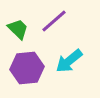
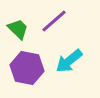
purple hexagon: rotated 16 degrees clockwise
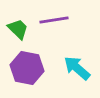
purple line: moved 1 px up; rotated 32 degrees clockwise
cyan arrow: moved 8 px right, 7 px down; rotated 80 degrees clockwise
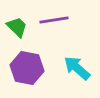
green trapezoid: moved 1 px left, 2 px up
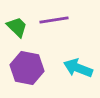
cyan arrow: moved 1 px right; rotated 20 degrees counterclockwise
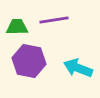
green trapezoid: rotated 45 degrees counterclockwise
purple hexagon: moved 2 px right, 7 px up
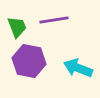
green trapezoid: rotated 70 degrees clockwise
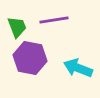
purple hexagon: moved 1 px right, 3 px up
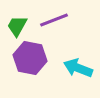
purple line: rotated 12 degrees counterclockwise
green trapezoid: moved 1 px up; rotated 130 degrees counterclockwise
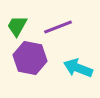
purple line: moved 4 px right, 7 px down
